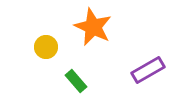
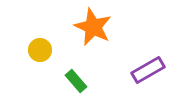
yellow circle: moved 6 px left, 3 px down
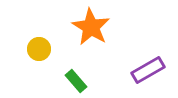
orange star: moved 2 px left; rotated 6 degrees clockwise
yellow circle: moved 1 px left, 1 px up
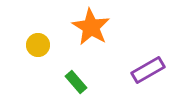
yellow circle: moved 1 px left, 4 px up
green rectangle: moved 1 px down
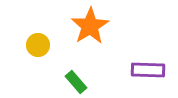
orange star: moved 1 px left, 1 px up; rotated 9 degrees clockwise
purple rectangle: rotated 32 degrees clockwise
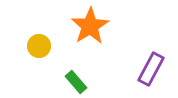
yellow circle: moved 1 px right, 1 px down
purple rectangle: moved 3 px right, 1 px up; rotated 64 degrees counterclockwise
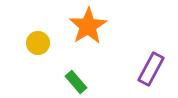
orange star: moved 2 px left
yellow circle: moved 1 px left, 3 px up
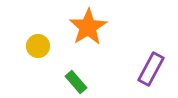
orange star: moved 1 px down
yellow circle: moved 3 px down
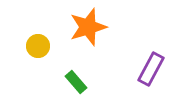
orange star: rotated 15 degrees clockwise
